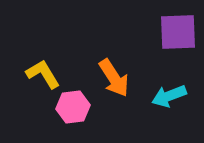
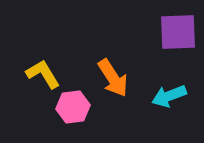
orange arrow: moved 1 px left
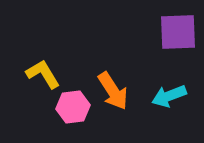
orange arrow: moved 13 px down
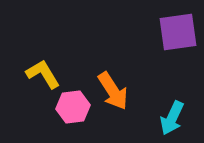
purple square: rotated 6 degrees counterclockwise
cyan arrow: moved 3 px right, 22 px down; rotated 44 degrees counterclockwise
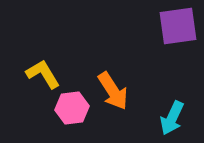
purple square: moved 6 px up
pink hexagon: moved 1 px left, 1 px down
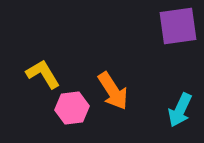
cyan arrow: moved 8 px right, 8 px up
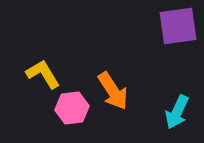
cyan arrow: moved 3 px left, 2 px down
